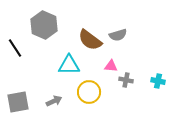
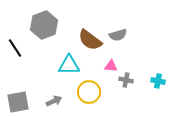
gray hexagon: rotated 16 degrees clockwise
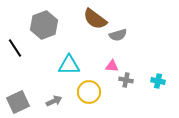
brown semicircle: moved 5 px right, 21 px up
pink triangle: moved 1 px right
gray square: rotated 15 degrees counterclockwise
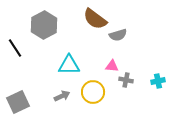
gray hexagon: rotated 8 degrees counterclockwise
cyan cross: rotated 24 degrees counterclockwise
yellow circle: moved 4 px right
gray arrow: moved 8 px right, 5 px up
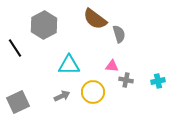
gray semicircle: moved 1 px right, 1 px up; rotated 90 degrees counterclockwise
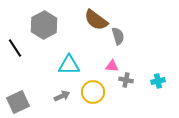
brown semicircle: moved 1 px right, 1 px down
gray semicircle: moved 1 px left, 2 px down
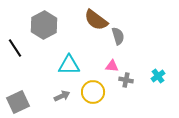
cyan cross: moved 5 px up; rotated 24 degrees counterclockwise
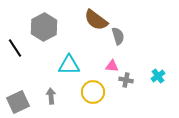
gray hexagon: moved 2 px down
gray arrow: moved 11 px left; rotated 70 degrees counterclockwise
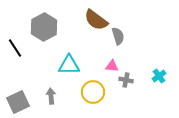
cyan cross: moved 1 px right
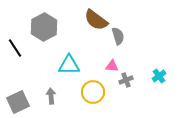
gray cross: rotated 32 degrees counterclockwise
